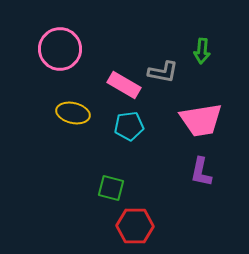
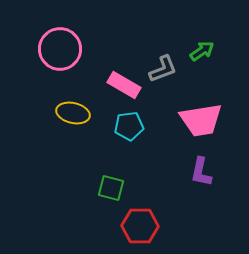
green arrow: rotated 130 degrees counterclockwise
gray L-shape: moved 3 px up; rotated 32 degrees counterclockwise
red hexagon: moved 5 px right
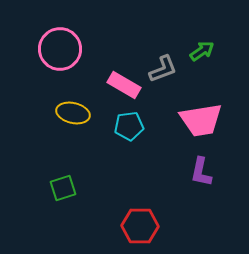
green square: moved 48 px left; rotated 32 degrees counterclockwise
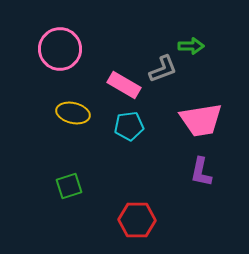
green arrow: moved 11 px left, 5 px up; rotated 35 degrees clockwise
green square: moved 6 px right, 2 px up
red hexagon: moved 3 px left, 6 px up
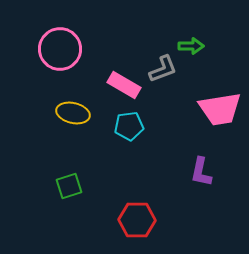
pink trapezoid: moved 19 px right, 11 px up
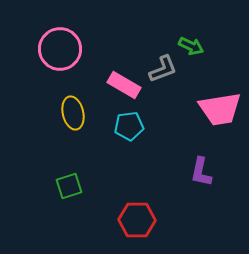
green arrow: rotated 25 degrees clockwise
yellow ellipse: rotated 64 degrees clockwise
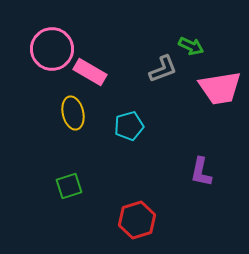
pink circle: moved 8 px left
pink rectangle: moved 34 px left, 13 px up
pink trapezoid: moved 21 px up
cyan pentagon: rotated 8 degrees counterclockwise
red hexagon: rotated 18 degrees counterclockwise
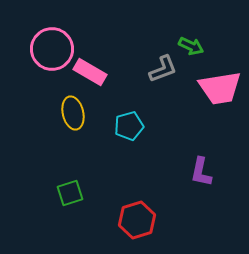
green square: moved 1 px right, 7 px down
